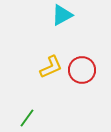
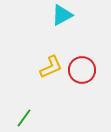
green line: moved 3 px left
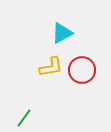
cyan triangle: moved 18 px down
yellow L-shape: rotated 15 degrees clockwise
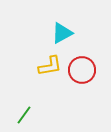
yellow L-shape: moved 1 px left, 1 px up
green line: moved 3 px up
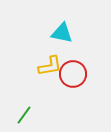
cyan triangle: rotated 40 degrees clockwise
red circle: moved 9 px left, 4 px down
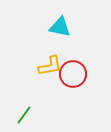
cyan triangle: moved 2 px left, 6 px up
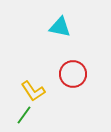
yellow L-shape: moved 17 px left, 25 px down; rotated 65 degrees clockwise
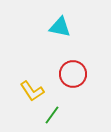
yellow L-shape: moved 1 px left
green line: moved 28 px right
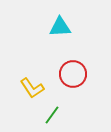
cyan triangle: rotated 15 degrees counterclockwise
yellow L-shape: moved 3 px up
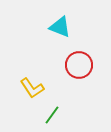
cyan triangle: rotated 25 degrees clockwise
red circle: moved 6 px right, 9 px up
